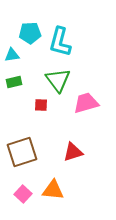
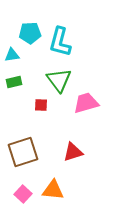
green triangle: moved 1 px right
brown square: moved 1 px right
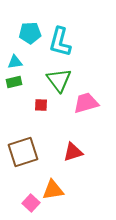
cyan triangle: moved 3 px right, 7 px down
orange triangle: rotated 15 degrees counterclockwise
pink square: moved 8 px right, 9 px down
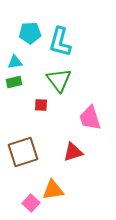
pink trapezoid: moved 4 px right, 15 px down; rotated 92 degrees counterclockwise
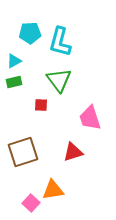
cyan triangle: moved 1 px left, 1 px up; rotated 21 degrees counterclockwise
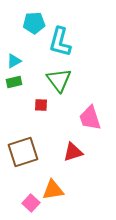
cyan pentagon: moved 4 px right, 10 px up
